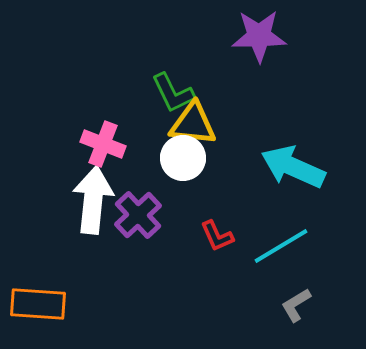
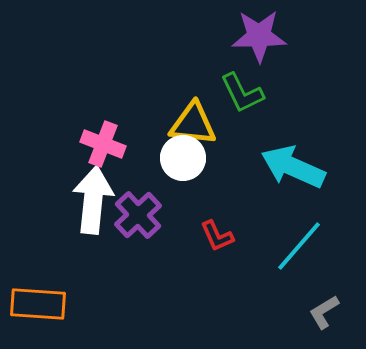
green L-shape: moved 69 px right
cyan line: moved 18 px right; rotated 18 degrees counterclockwise
gray L-shape: moved 28 px right, 7 px down
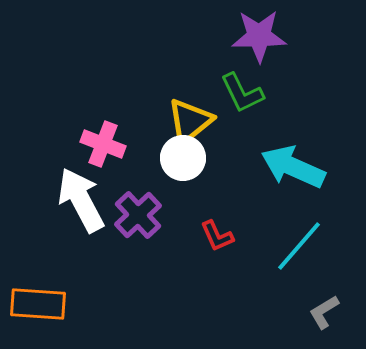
yellow triangle: moved 3 px left, 3 px up; rotated 45 degrees counterclockwise
white arrow: moved 12 px left; rotated 34 degrees counterclockwise
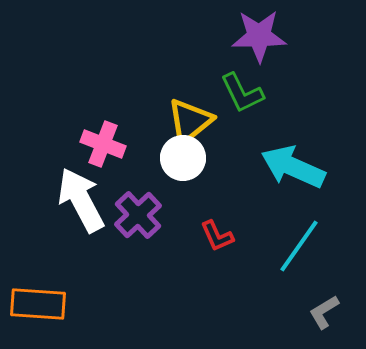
cyan line: rotated 6 degrees counterclockwise
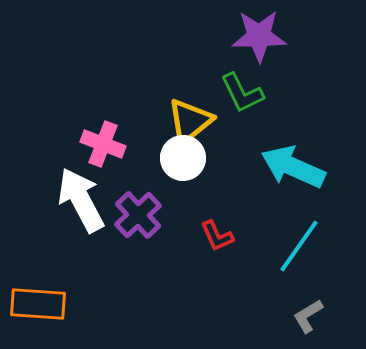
gray L-shape: moved 16 px left, 4 px down
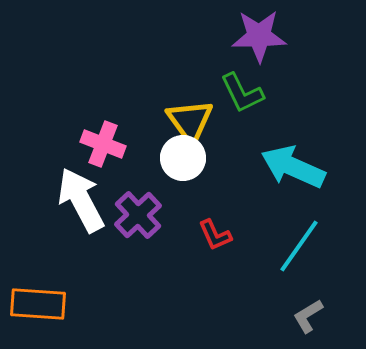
yellow triangle: rotated 27 degrees counterclockwise
red L-shape: moved 2 px left, 1 px up
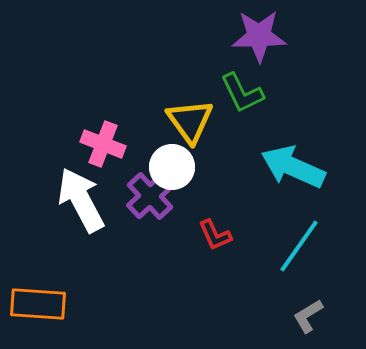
white circle: moved 11 px left, 9 px down
purple cross: moved 12 px right, 19 px up
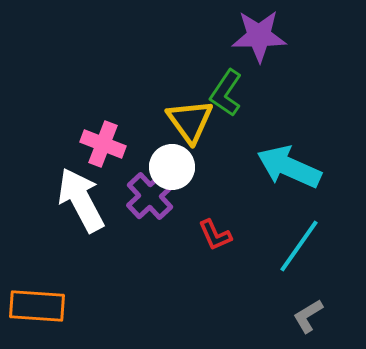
green L-shape: moved 16 px left; rotated 60 degrees clockwise
cyan arrow: moved 4 px left
orange rectangle: moved 1 px left, 2 px down
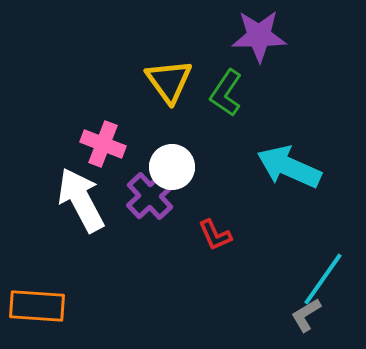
yellow triangle: moved 21 px left, 40 px up
cyan line: moved 24 px right, 33 px down
gray L-shape: moved 2 px left, 1 px up
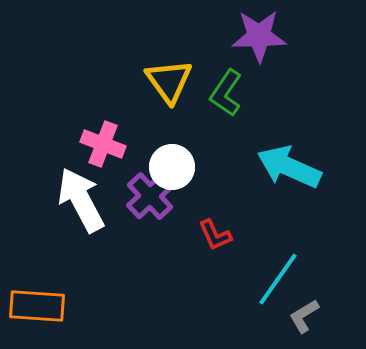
cyan line: moved 45 px left
gray L-shape: moved 2 px left, 1 px down
